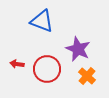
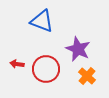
red circle: moved 1 px left
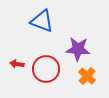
purple star: rotated 20 degrees counterclockwise
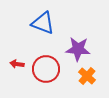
blue triangle: moved 1 px right, 2 px down
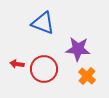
red circle: moved 2 px left
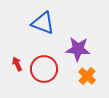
red arrow: rotated 56 degrees clockwise
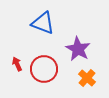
purple star: rotated 25 degrees clockwise
orange cross: moved 2 px down
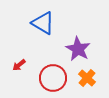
blue triangle: rotated 10 degrees clockwise
red arrow: moved 2 px right, 1 px down; rotated 104 degrees counterclockwise
red circle: moved 9 px right, 9 px down
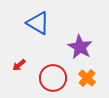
blue triangle: moved 5 px left
purple star: moved 2 px right, 2 px up
